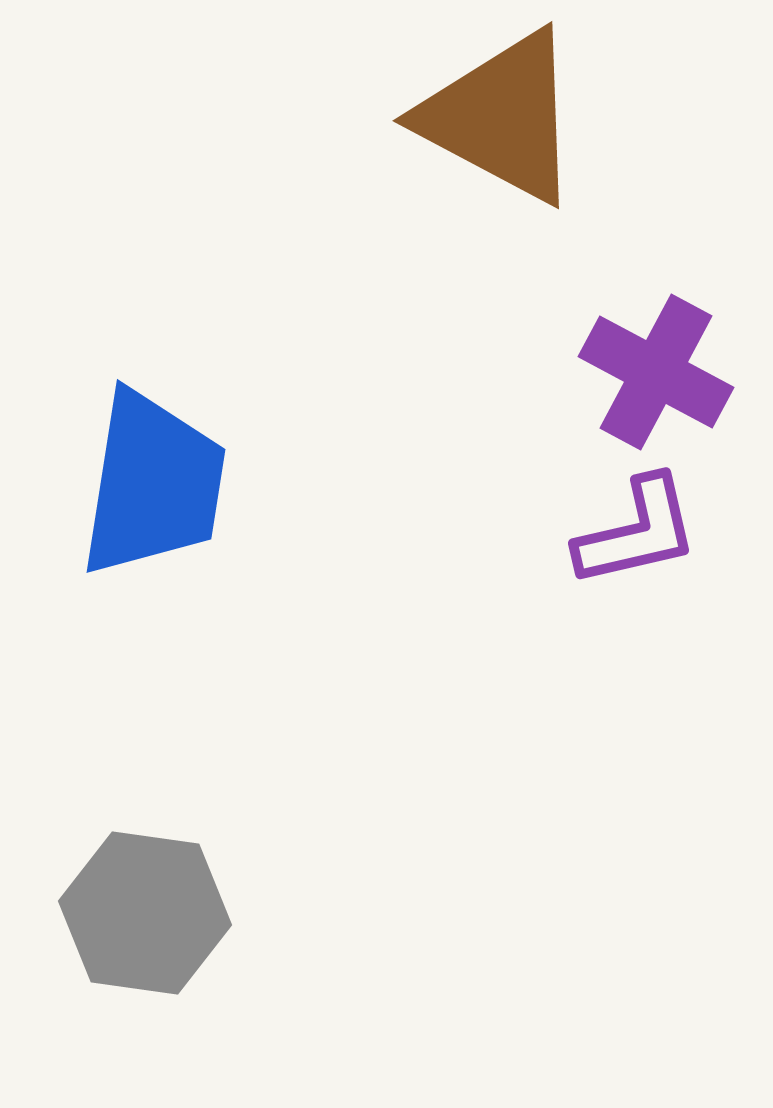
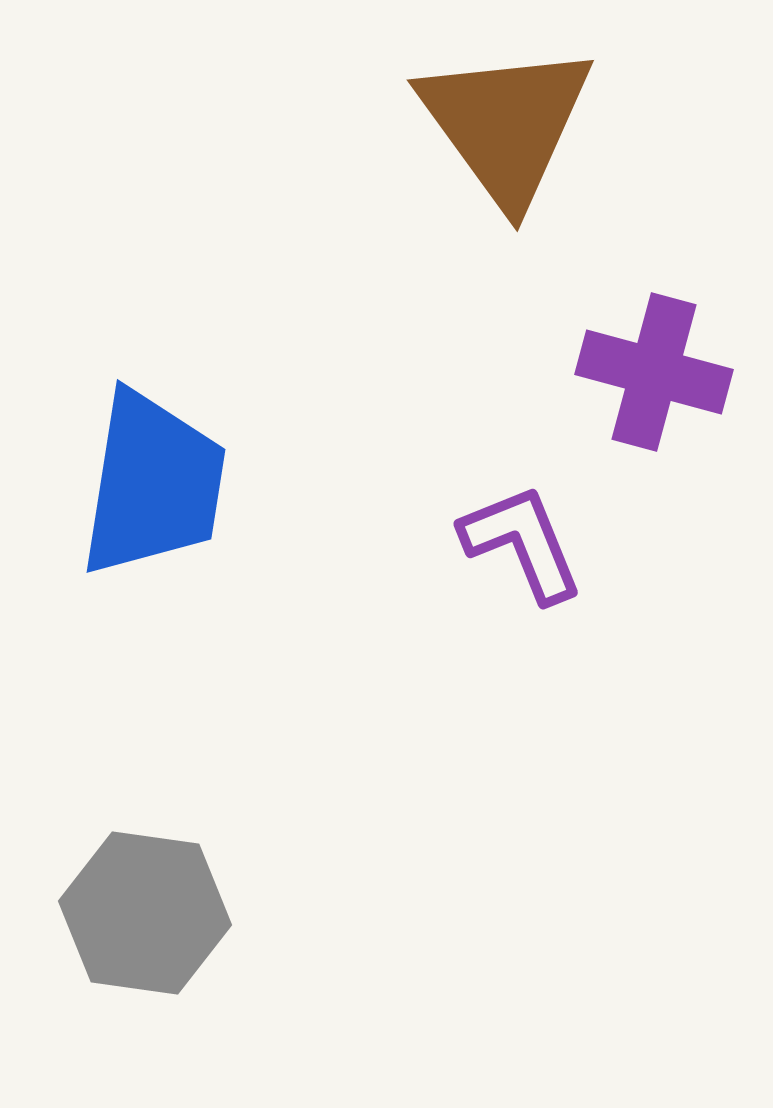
brown triangle: moved 5 px right, 7 px down; rotated 26 degrees clockwise
purple cross: moved 2 px left; rotated 13 degrees counterclockwise
purple L-shape: moved 115 px left, 11 px down; rotated 99 degrees counterclockwise
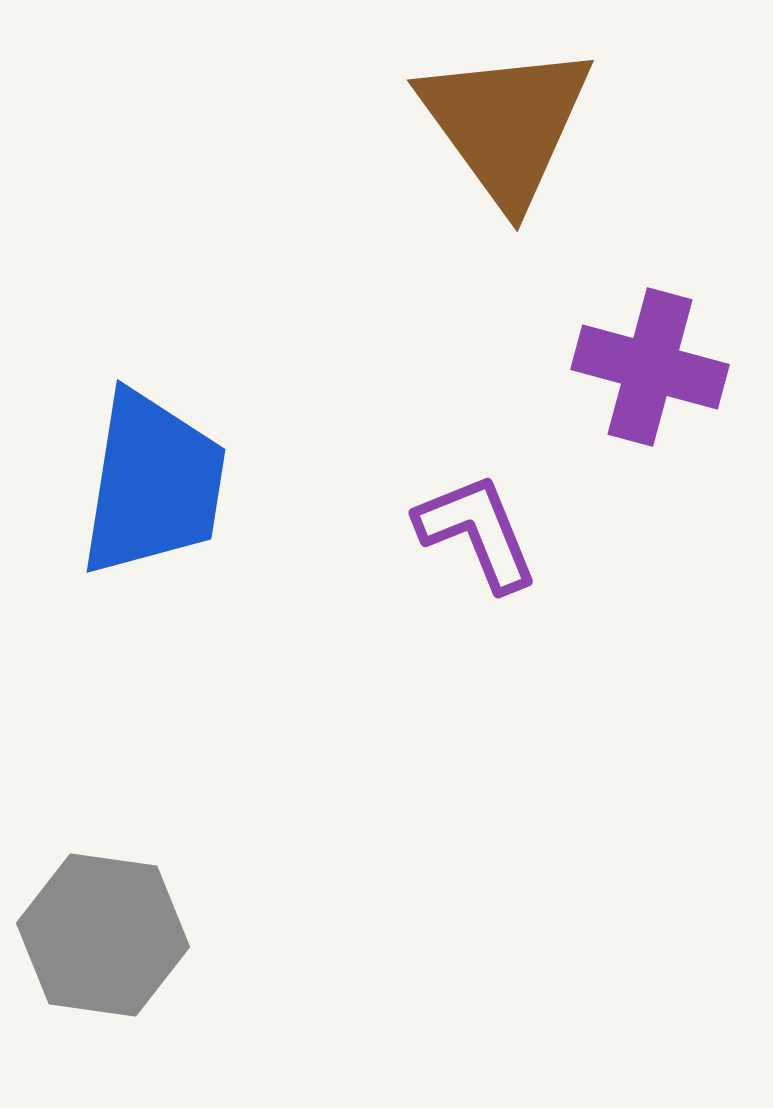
purple cross: moved 4 px left, 5 px up
purple L-shape: moved 45 px left, 11 px up
gray hexagon: moved 42 px left, 22 px down
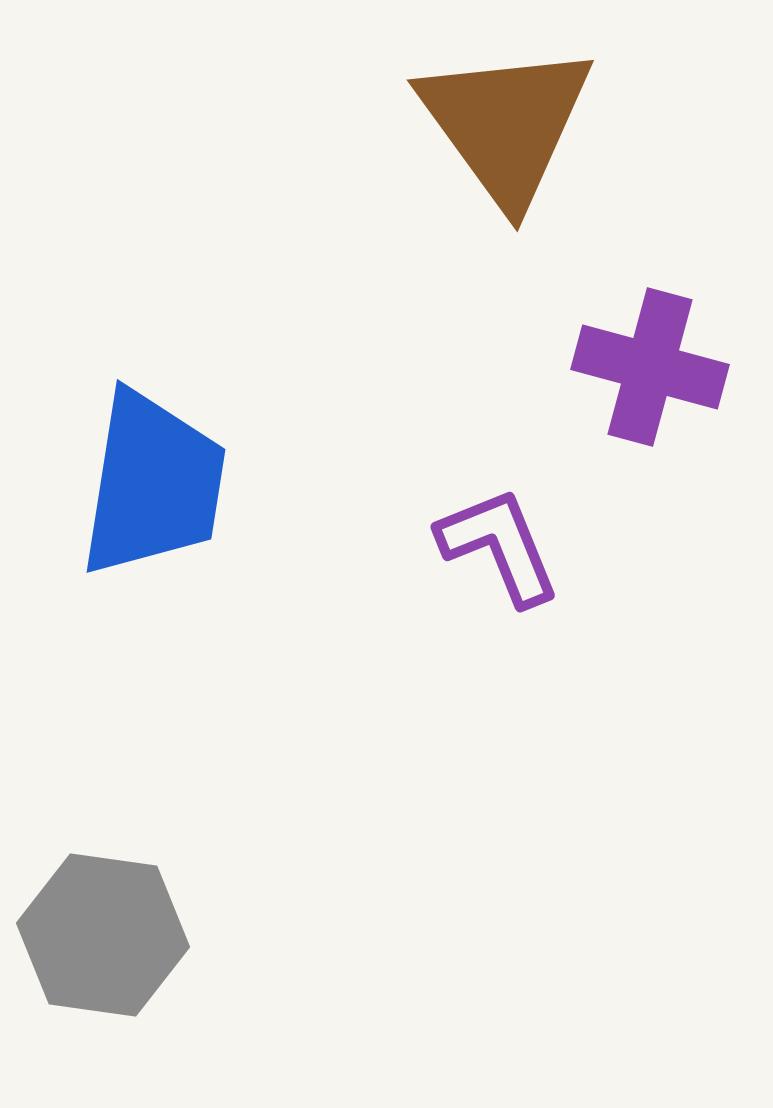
purple L-shape: moved 22 px right, 14 px down
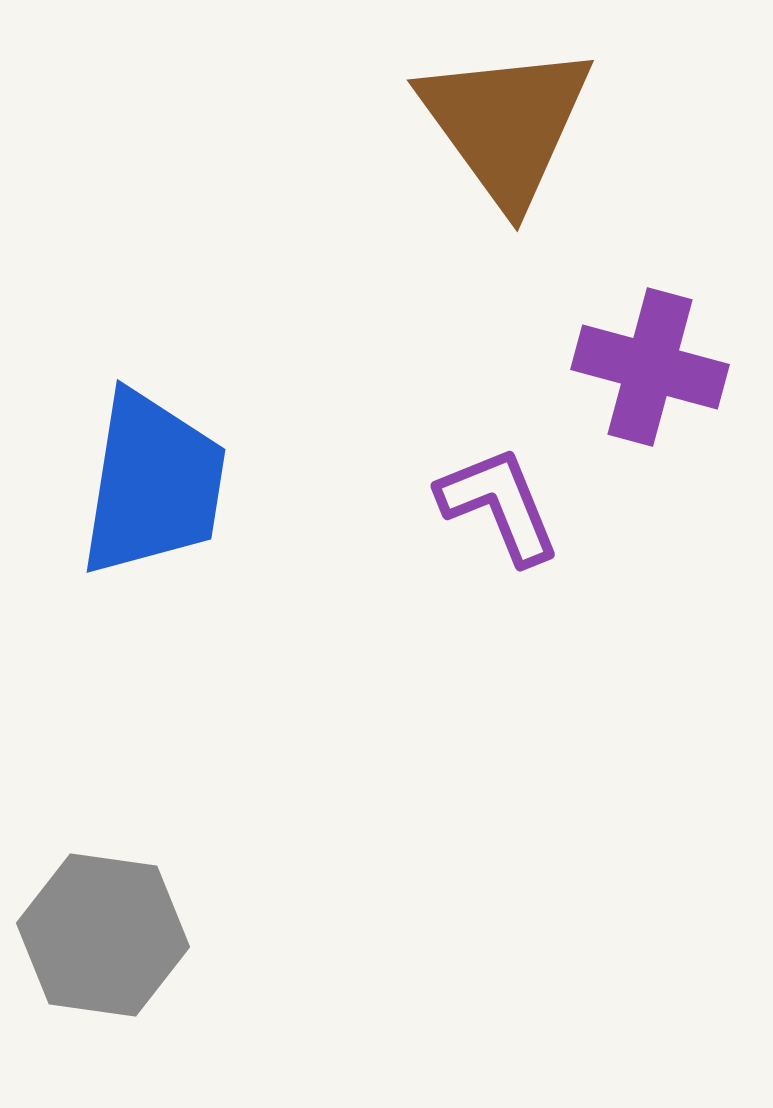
purple L-shape: moved 41 px up
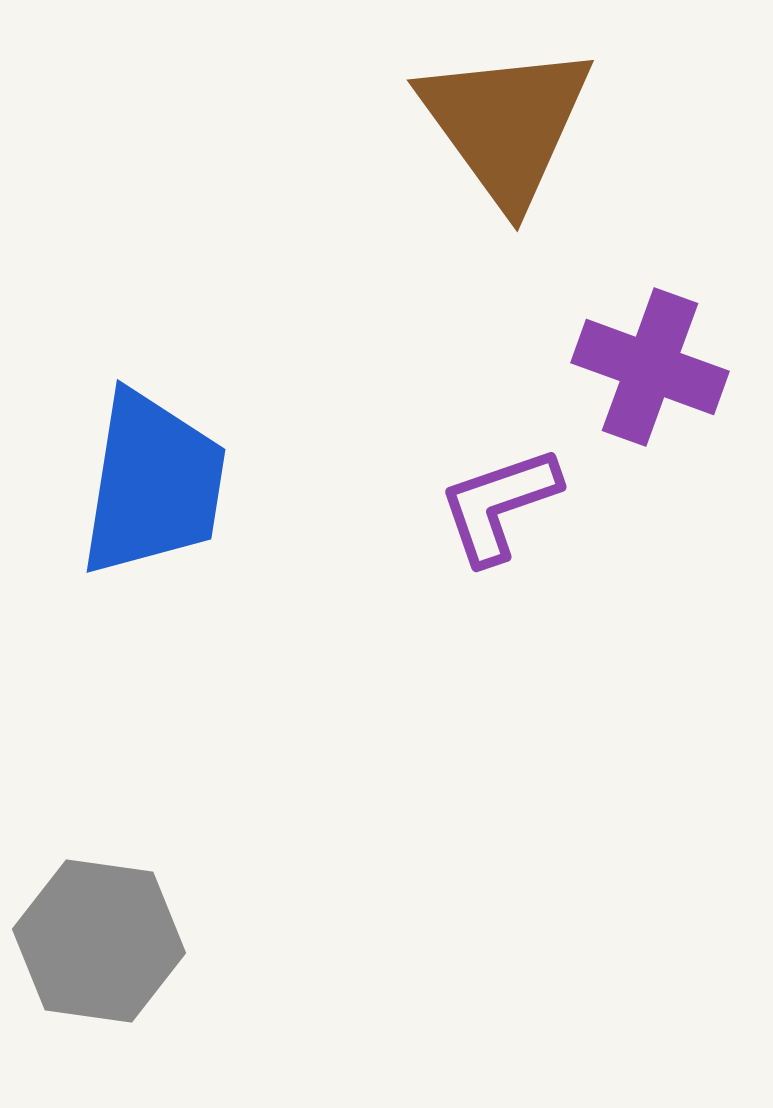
purple cross: rotated 5 degrees clockwise
purple L-shape: rotated 87 degrees counterclockwise
gray hexagon: moved 4 px left, 6 px down
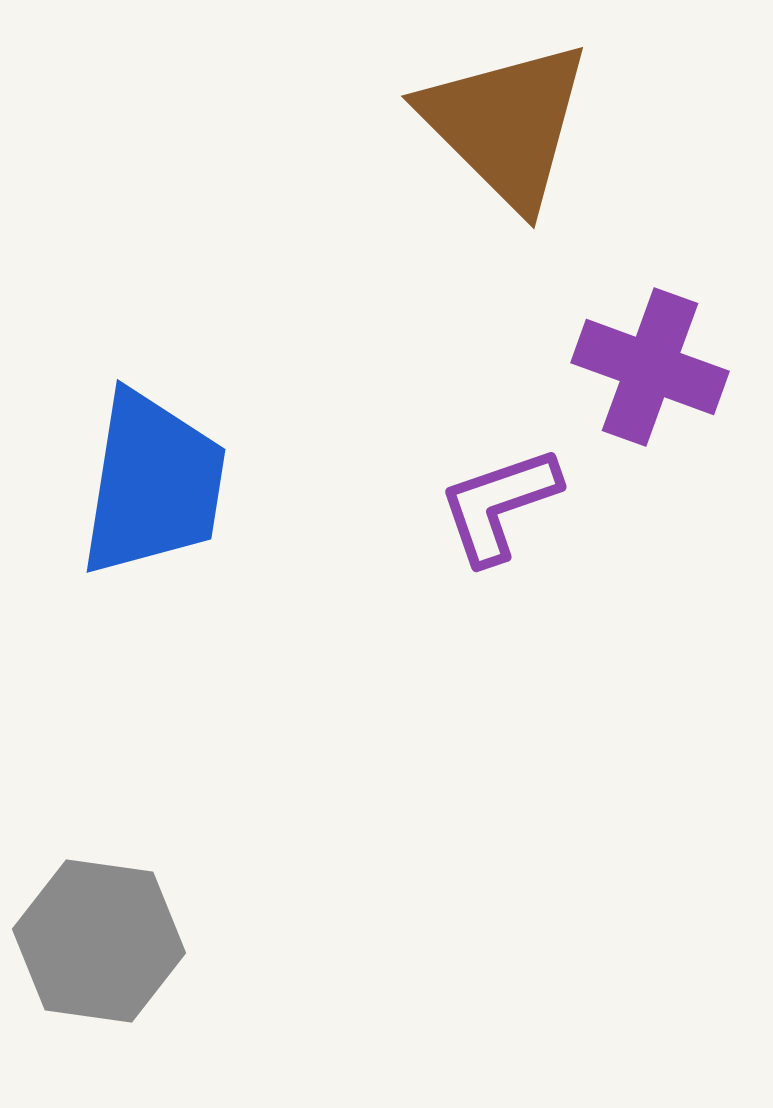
brown triangle: rotated 9 degrees counterclockwise
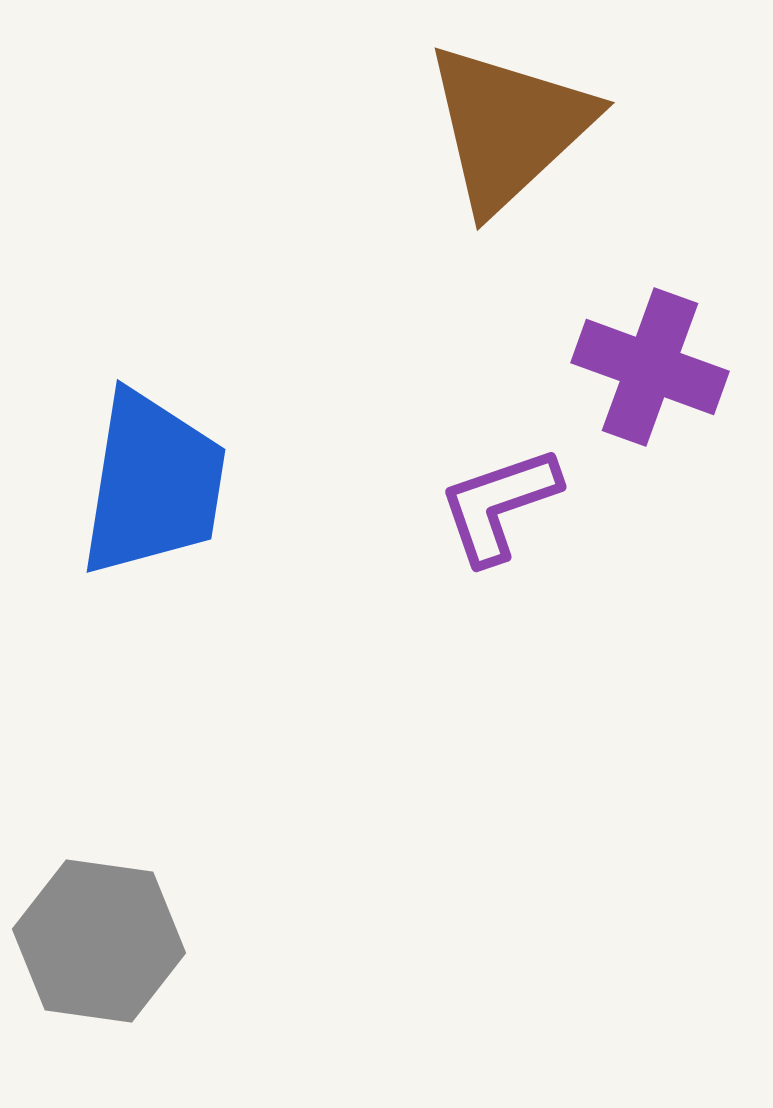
brown triangle: moved 3 px right, 3 px down; rotated 32 degrees clockwise
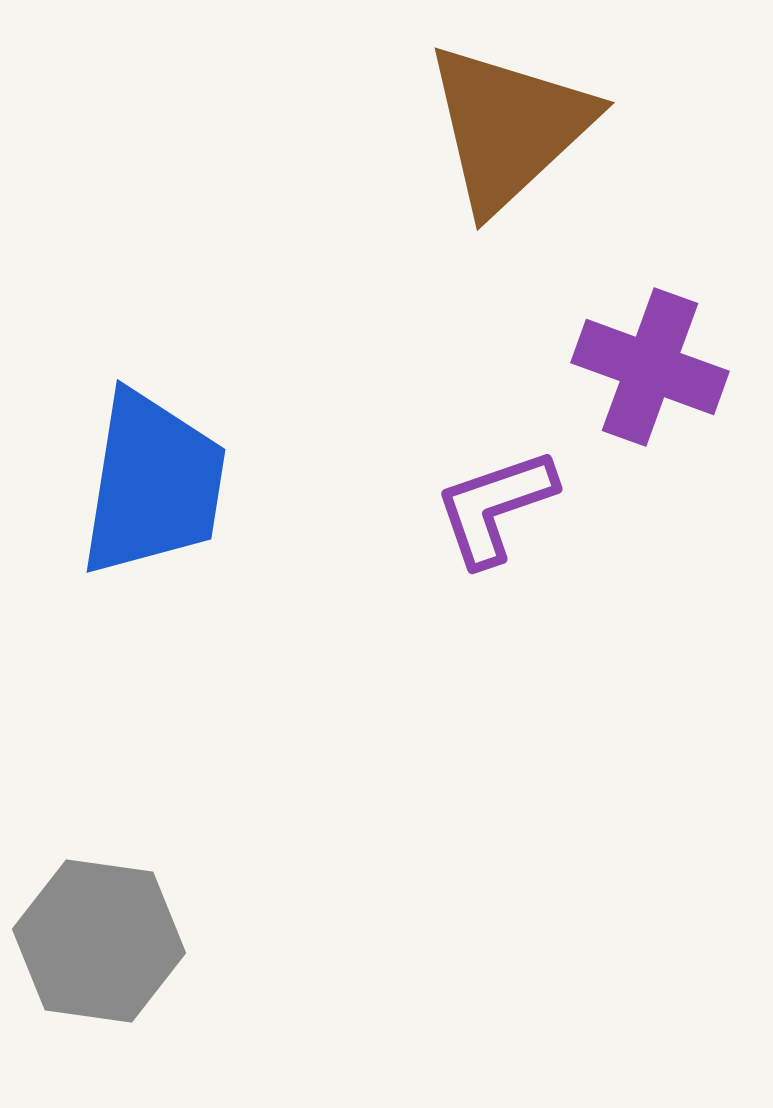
purple L-shape: moved 4 px left, 2 px down
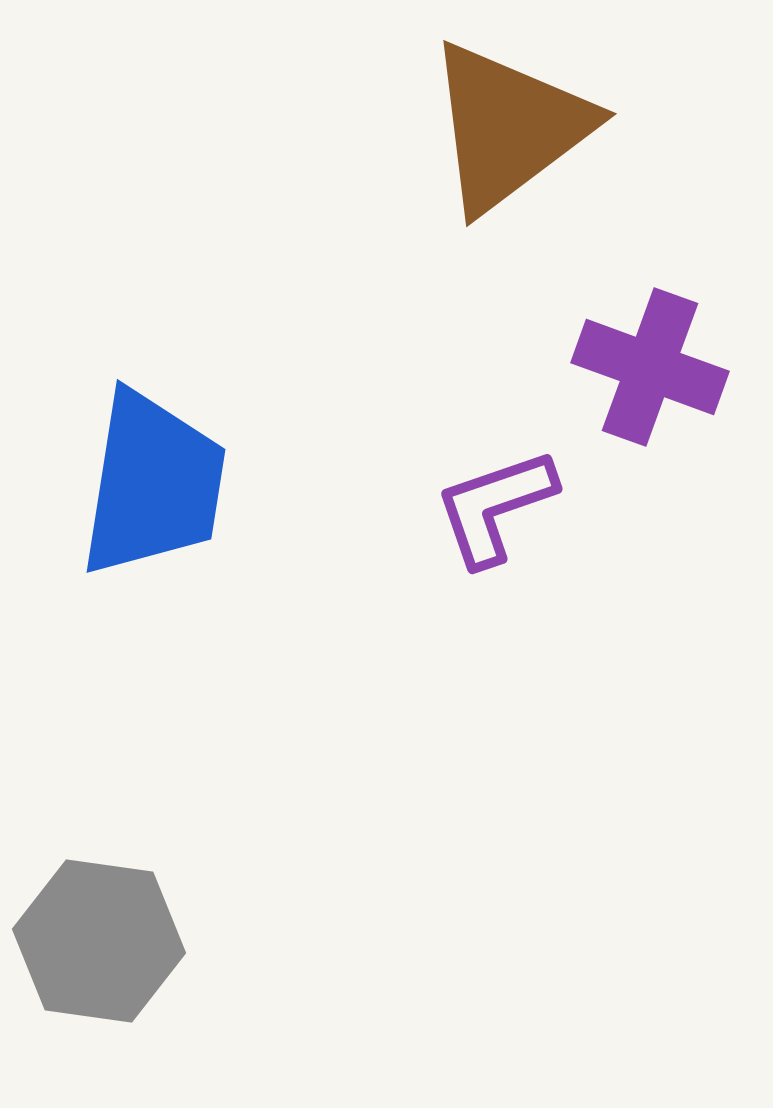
brown triangle: rotated 6 degrees clockwise
